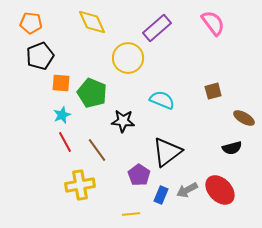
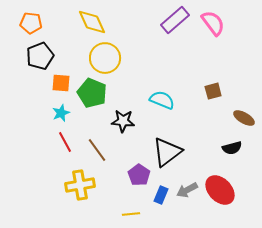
purple rectangle: moved 18 px right, 8 px up
yellow circle: moved 23 px left
cyan star: moved 1 px left, 2 px up
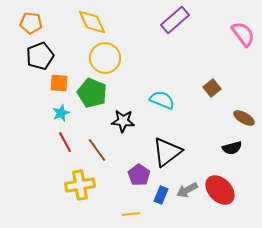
pink semicircle: moved 30 px right, 11 px down
orange square: moved 2 px left
brown square: moved 1 px left, 3 px up; rotated 24 degrees counterclockwise
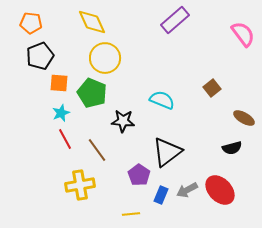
red line: moved 3 px up
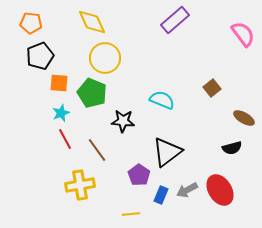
red ellipse: rotated 12 degrees clockwise
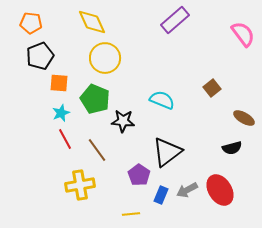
green pentagon: moved 3 px right, 6 px down
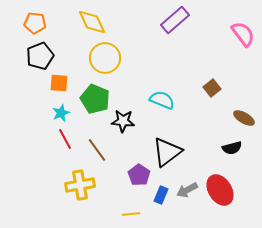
orange pentagon: moved 4 px right
